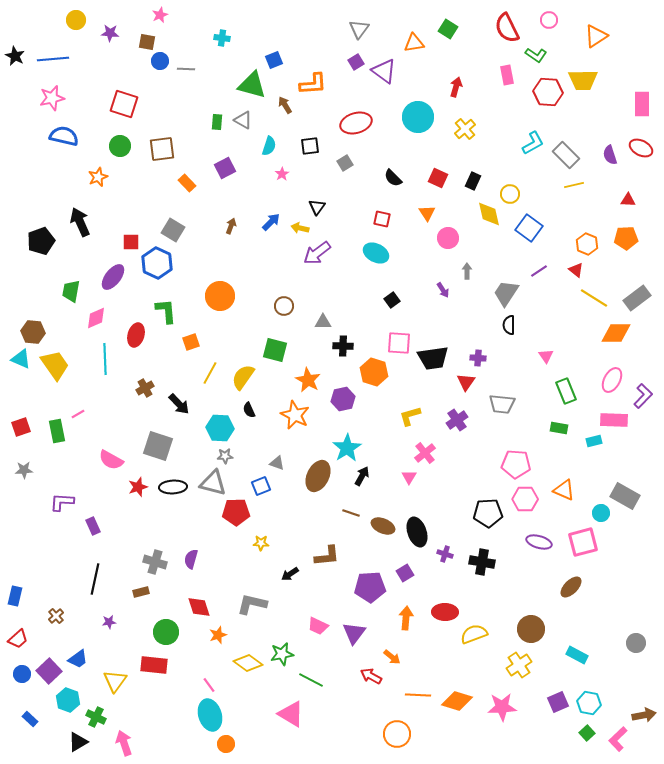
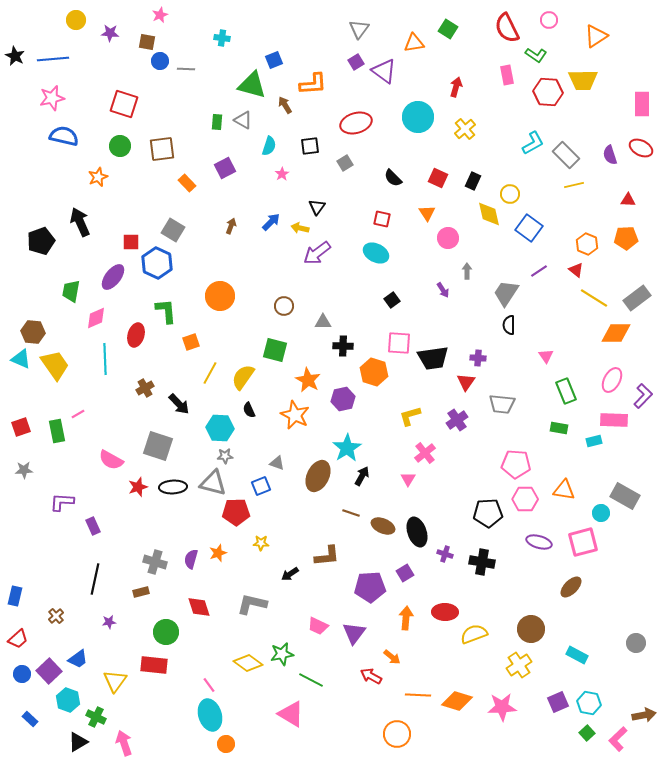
pink triangle at (409, 477): moved 1 px left, 2 px down
orange triangle at (564, 490): rotated 15 degrees counterclockwise
orange star at (218, 635): moved 82 px up
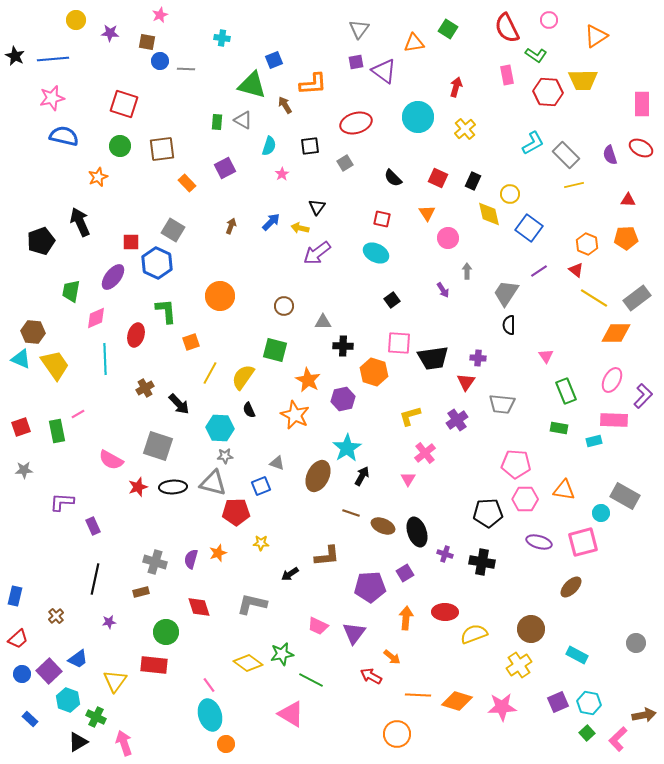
purple square at (356, 62): rotated 21 degrees clockwise
